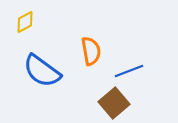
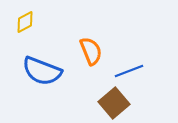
orange semicircle: rotated 12 degrees counterclockwise
blue semicircle: rotated 15 degrees counterclockwise
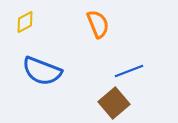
orange semicircle: moved 7 px right, 27 px up
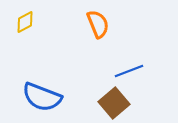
blue semicircle: moved 26 px down
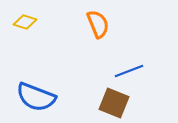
yellow diamond: rotated 45 degrees clockwise
blue semicircle: moved 6 px left
brown square: rotated 28 degrees counterclockwise
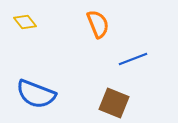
yellow diamond: rotated 35 degrees clockwise
blue line: moved 4 px right, 12 px up
blue semicircle: moved 3 px up
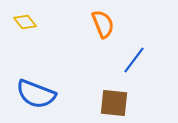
orange semicircle: moved 5 px right
blue line: moved 1 px right, 1 px down; rotated 32 degrees counterclockwise
brown square: rotated 16 degrees counterclockwise
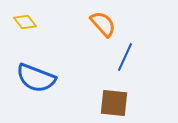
orange semicircle: rotated 20 degrees counterclockwise
blue line: moved 9 px left, 3 px up; rotated 12 degrees counterclockwise
blue semicircle: moved 16 px up
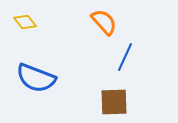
orange semicircle: moved 1 px right, 2 px up
brown square: moved 1 px up; rotated 8 degrees counterclockwise
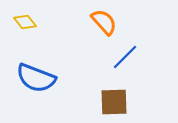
blue line: rotated 20 degrees clockwise
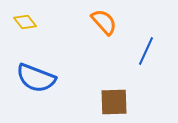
blue line: moved 21 px right, 6 px up; rotated 20 degrees counterclockwise
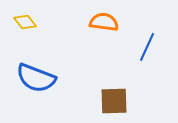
orange semicircle: rotated 40 degrees counterclockwise
blue line: moved 1 px right, 4 px up
brown square: moved 1 px up
